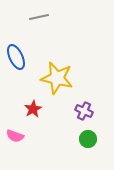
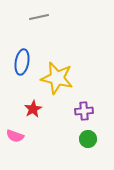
blue ellipse: moved 6 px right, 5 px down; rotated 35 degrees clockwise
purple cross: rotated 30 degrees counterclockwise
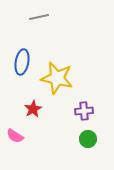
pink semicircle: rotated 12 degrees clockwise
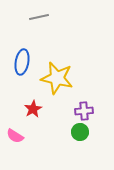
green circle: moved 8 px left, 7 px up
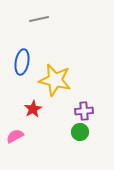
gray line: moved 2 px down
yellow star: moved 2 px left, 2 px down
pink semicircle: rotated 120 degrees clockwise
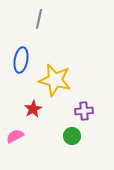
gray line: rotated 66 degrees counterclockwise
blue ellipse: moved 1 px left, 2 px up
green circle: moved 8 px left, 4 px down
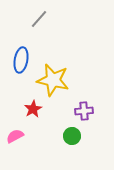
gray line: rotated 30 degrees clockwise
yellow star: moved 2 px left
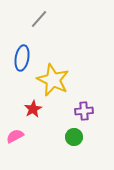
blue ellipse: moved 1 px right, 2 px up
yellow star: rotated 12 degrees clockwise
green circle: moved 2 px right, 1 px down
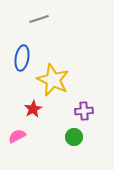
gray line: rotated 30 degrees clockwise
pink semicircle: moved 2 px right
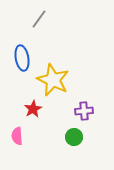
gray line: rotated 36 degrees counterclockwise
blue ellipse: rotated 20 degrees counterclockwise
pink semicircle: rotated 66 degrees counterclockwise
